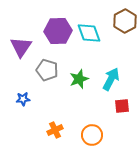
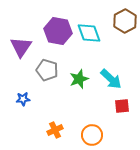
purple hexagon: rotated 12 degrees clockwise
cyan arrow: rotated 105 degrees clockwise
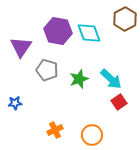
brown hexagon: moved 2 px up
blue star: moved 8 px left, 4 px down
red square: moved 3 px left, 4 px up; rotated 28 degrees counterclockwise
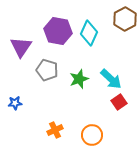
cyan diamond: rotated 45 degrees clockwise
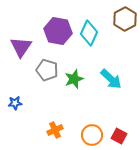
green star: moved 5 px left
red square: moved 34 px down; rotated 28 degrees counterclockwise
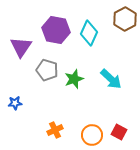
purple hexagon: moved 2 px left, 1 px up
red square: moved 4 px up
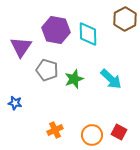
cyan diamond: moved 1 px left, 1 px down; rotated 25 degrees counterclockwise
blue star: rotated 16 degrees clockwise
